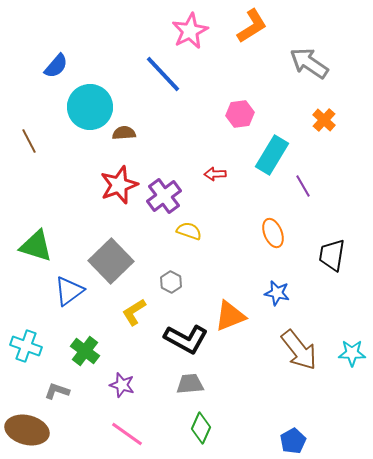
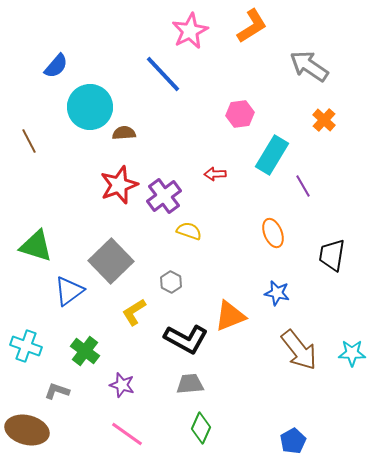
gray arrow: moved 3 px down
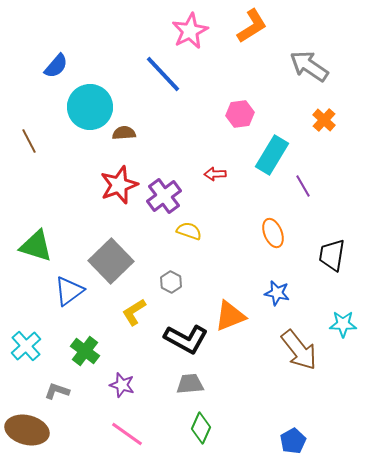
cyan cross: rotated 28 degrees clockwise
cyan star: moved 9 px left, 29 px up
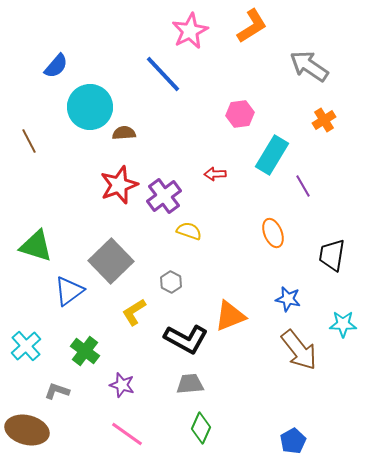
orange cross: rotated 15 degrees clockwise
blue star: moved 11 px right, 6 px down
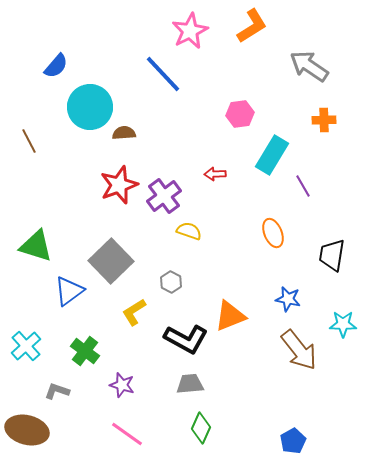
orange cross: rotated 30 degrees clockwise
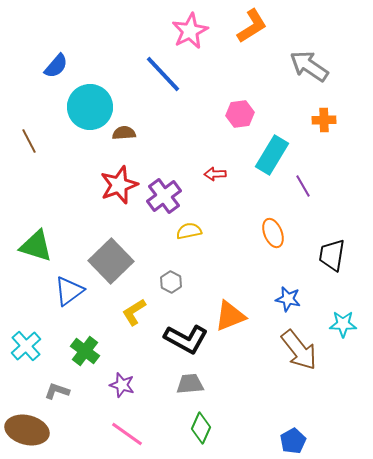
yellow semicircle: rotated 30 degrees counterclockwise
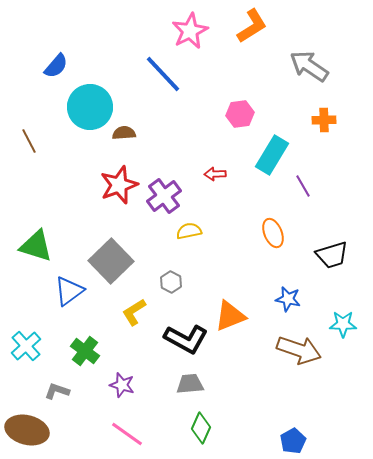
black trapezoid: rotated 116 degrees counterclockwise
brown arrow: rotated 33 degrees counterclockwise
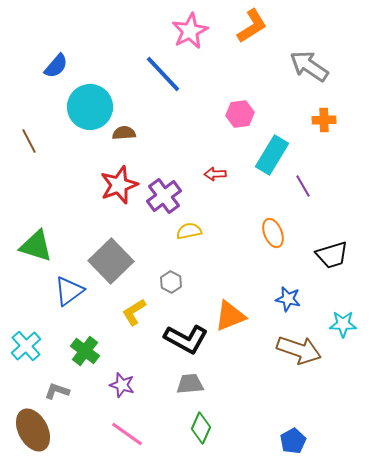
brown ellipse: moved 6 px right; rotated 48 degrees clockwise
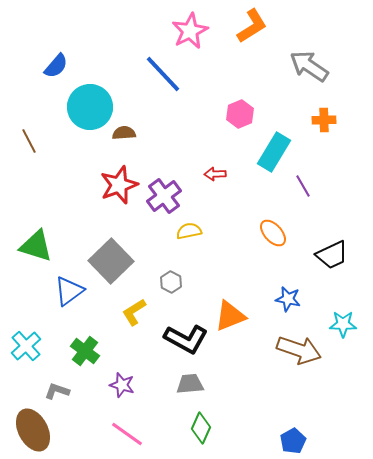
pink hexagon: rotated 16 degrees counterclockwise
cyan rectangle: moved 2 px right, 3 px up
orange ellipse: rotated 20 degrees counterclockwise
black trapezoid: rotated 8 degrees counterclockwise
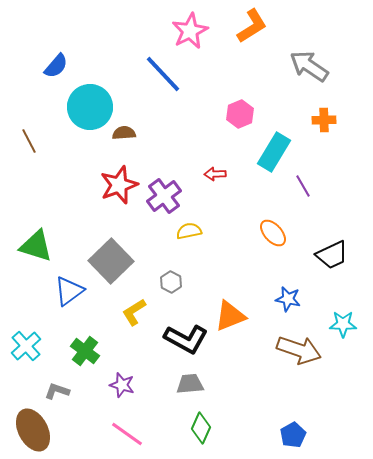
blue pentagon: moved 6 px up
